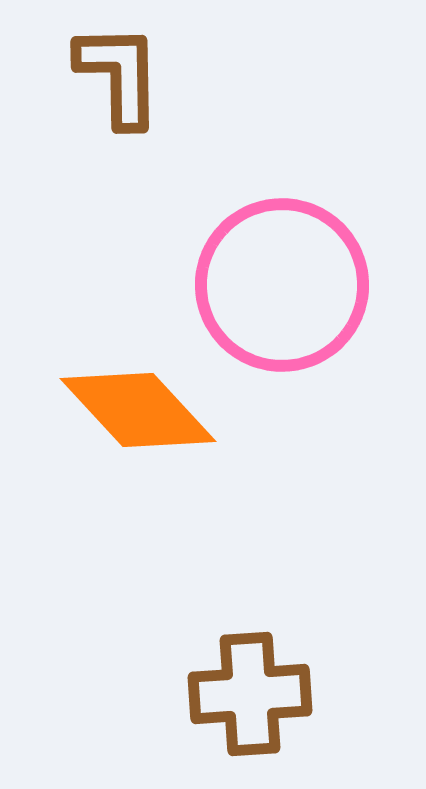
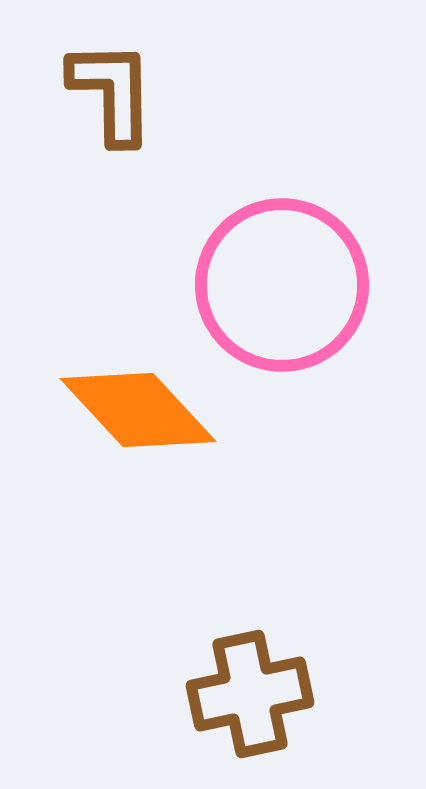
brown L-shape: moved 7 px left, 17 px down
brown cross: rotated 8 degrees counterclockwise
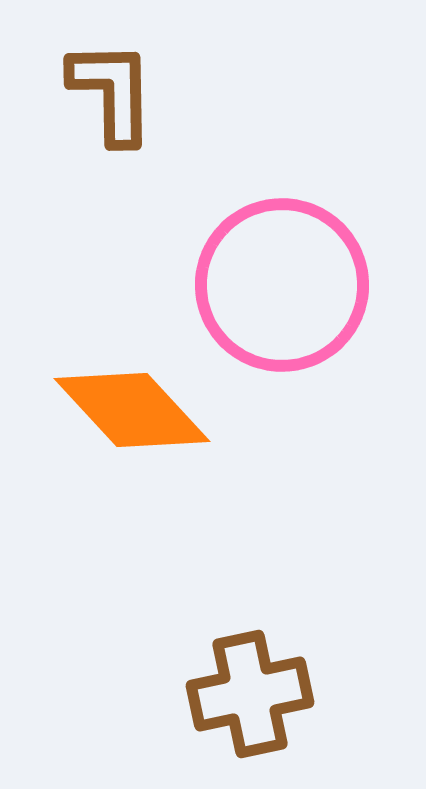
orange diamond: moved 6 px left
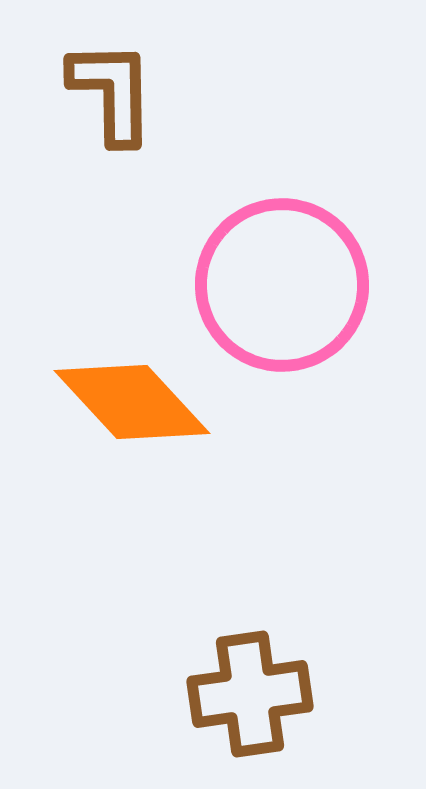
orange diamond: moved 8 px up
brown cross: rotated 4 degrees clockwise
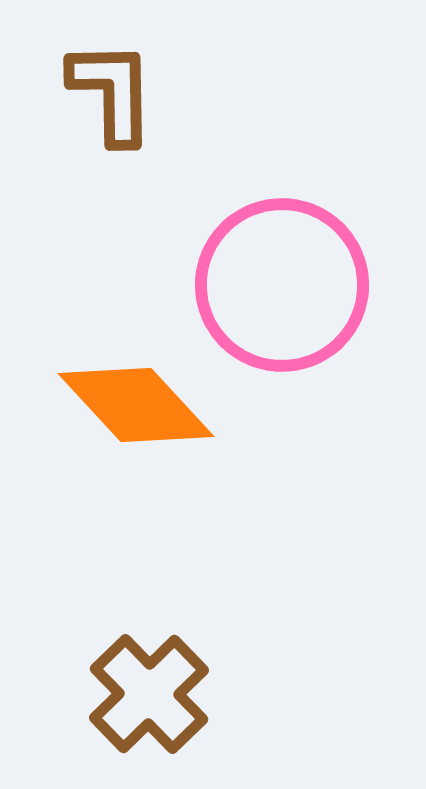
orange diamond: moved 4 px right, 3 px down
brown cross: moved 101 px left; rotated 36 degrees counterclockwise
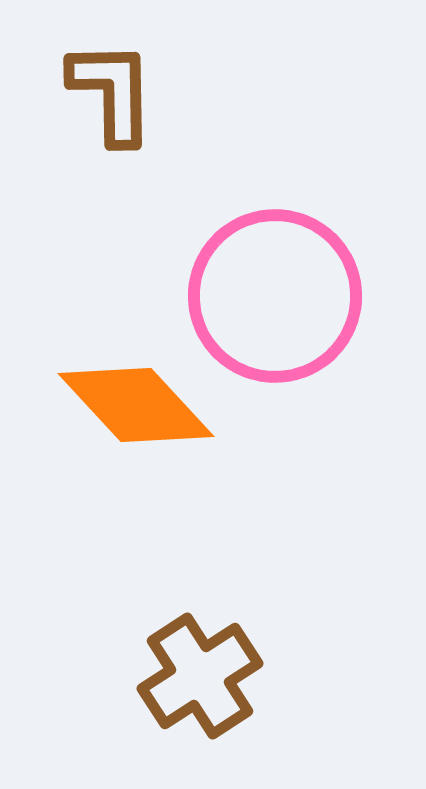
pink circle: moved 7 px left, 11 px down
brown cross: moved 51 px right, 18 px up; rotated 11 degrees clockwise
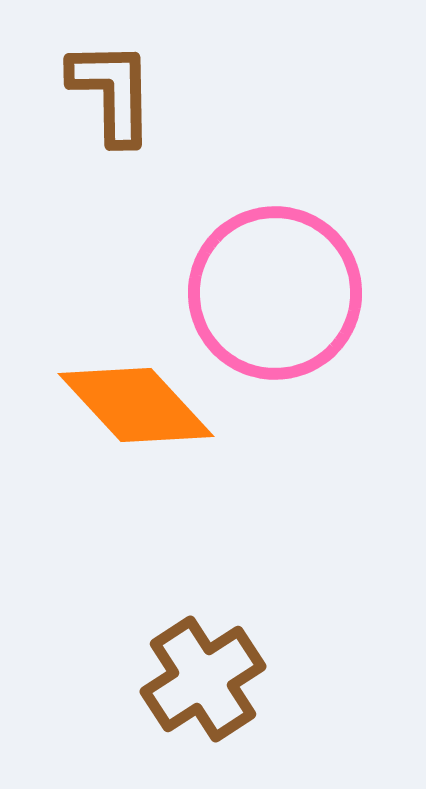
pink circle: moved 3 px up
brown cross: moved 3 px right, 3 px down
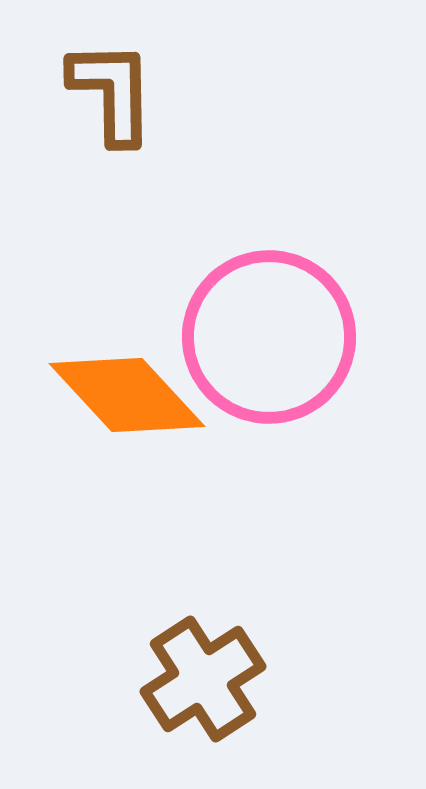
pink circle: moved 6 px left, 44 px down
orange diamond: moved 9 px left, 10 px up
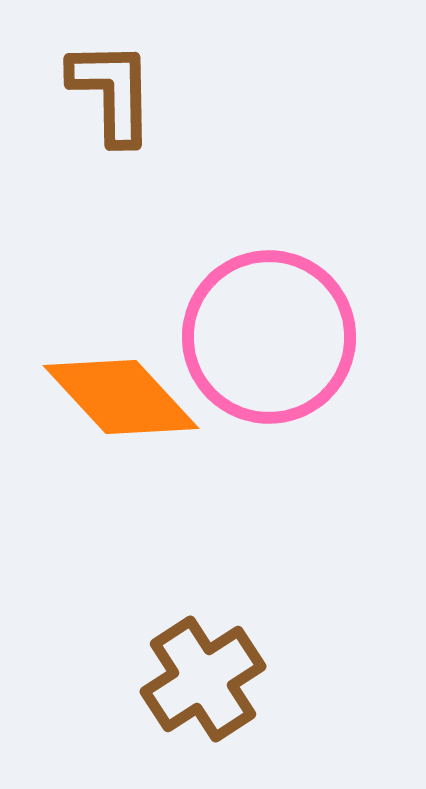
orange diamond: moved 6 px left, 2 px down
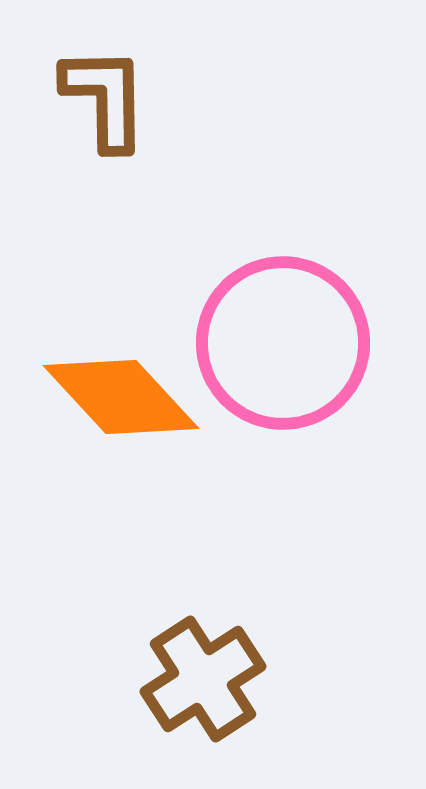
brown L-shape: moved 7 px left, 6 px down
pink circle: moved 14 px right, 6 px down
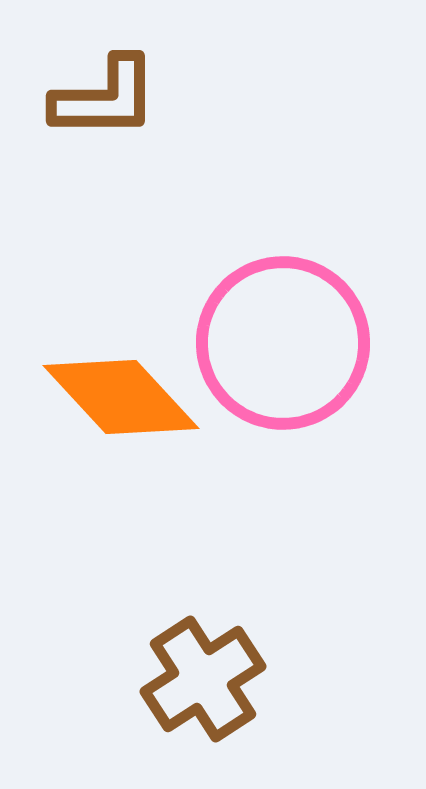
brown L-shape: rotated 91 degrees clockwise
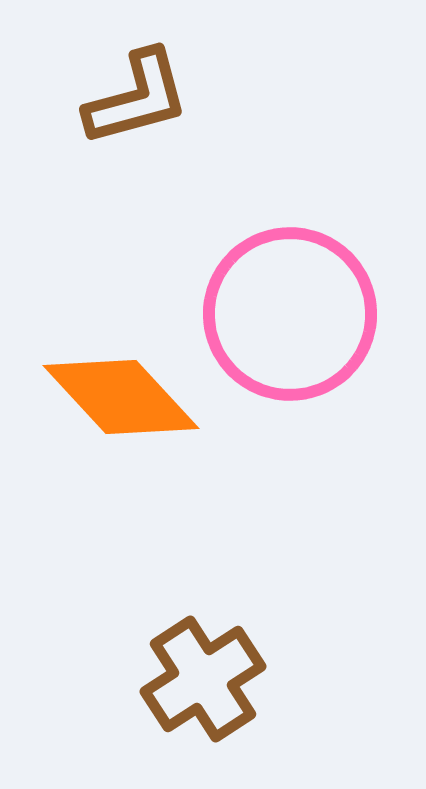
brown L-shape: moved 32 px right; rotated 15 degrees counterclockwise
pink circle: moved 7 px right, 29 px up
